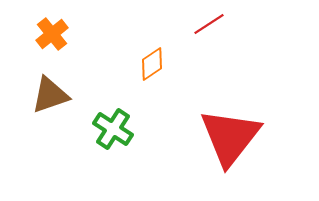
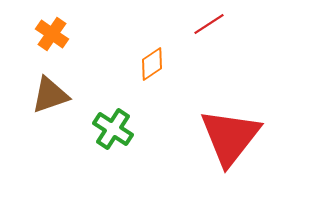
orange cross: rotated 16 degrees counterclockwise
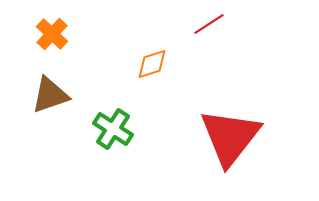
orange cross: rotated 8 degrees clockwise
orange diamond: rotated 16 degrees clockwise
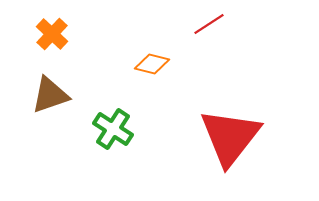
orange diamond: rotated 32 degrees clockwise
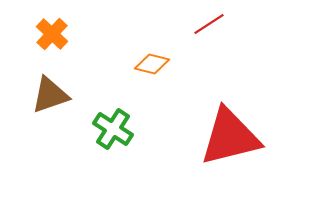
red triangle: rotated 38 degrees clockwise
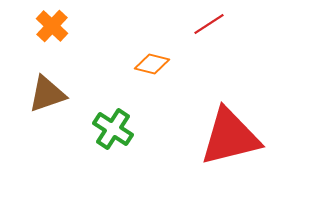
orange cross: moved 8 px up
brown triangle: moved 3 px left, 1 px up
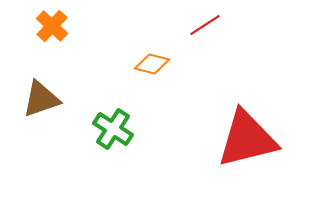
red line: moved 4 px left, 1 px down
brown triangle: moved 6 px left, 5 px down
red triangle: moved 17 px right, 2 px down
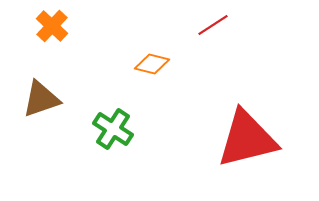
red line: moved 8 px right
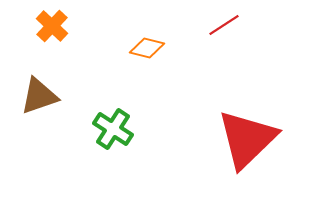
red line: moved 11 px right
orange diamond: moved 5 px left, 16 px up
brown triangle: moved 2 px left, 3 px up
red triangle: rotated 30 degrees counterclockwise
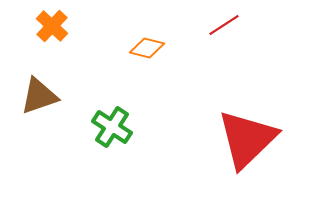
green cross: moved 1 px left, 2 px up
